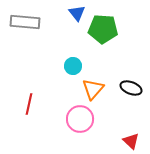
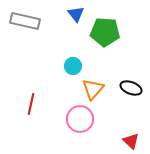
blue triangle: moved 1 px left, 1 px down
gray rectangle: moved 1 px up; rotated 8 degrees clockwise
green pentagon: moved 2 px right, 3 px down
red line: moved 2 px right
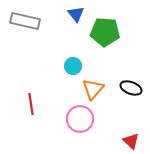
red line: rotated 20 degrees counterclockwise
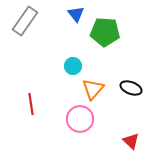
gray rectangle: rotated 68 degrees counterclockwise
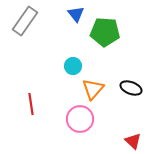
red triangle: moved 2 px right
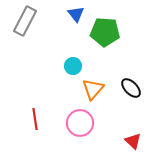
gray rectangle: rotated 8 degrees counterclockwise
black ellipse: rotated 25 degrees clockwise
red line: moved 4 px right, 15 px down
pink circle: moved 4 px down
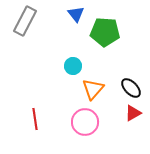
pink circle: moved 5 px right, 1 px up
red triangle: moved 28 px up; rotated 48 degrees clockwise
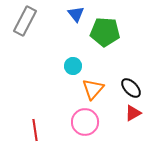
red line: moved 11 px down
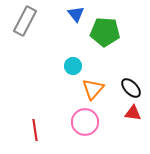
red triangle: rotated 36 degrees clockwise
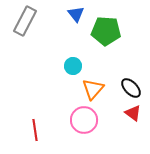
green pentagon: moved 1 px right, 1 px up
red triangle: rotated 30 degrees clockwise
pink circle: moved 1 px left, 2 px up
